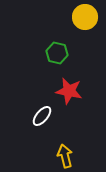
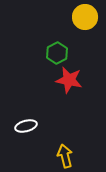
green hexagon: rotated 20 degrees clockwise
red star: moved 11 px up
white ellipse: moved 16 px left, 10 px down; rotated 35 degrees clockwise
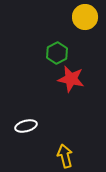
red star: moved 2 px right, 1 px up
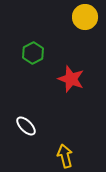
green hexagon: moved 24 px left
red star: rotated 8 degrees clockwise
white ellipse: rotated 60 degrees clockwise
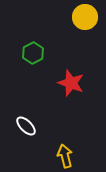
red star: moved 4 px down
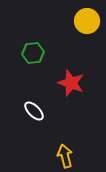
yellow circle: moved 2 px right, 4 px down
green hexagon: rotated 20 degrees clockwise
white ellipse: moved 8 px right, 15 px up
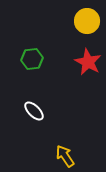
green hexagon: moved 1 px left, 6 px down
red star: moved 17 px right, 21 px up; rotated 8 degrees clockwise
yellow arrow: rotated 20 degrees counterclockwise
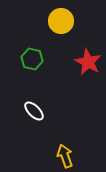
yellow circle: moved 26 px left
green hexagon: rotated 20 degrees clockwise
yellow arrow: rotated 15 degrees clockwise
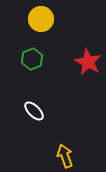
yellow circle: moved 20 px left, 2 px up
green hexagon: rotated 25 degrees clockwise
